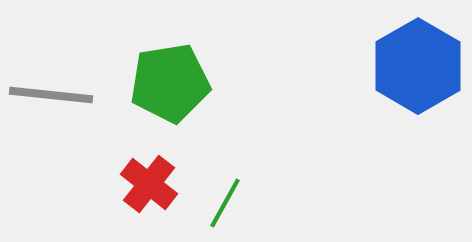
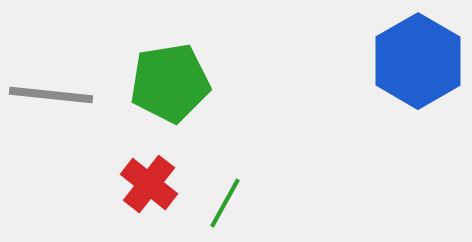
blue hexagon: moved 5 px up
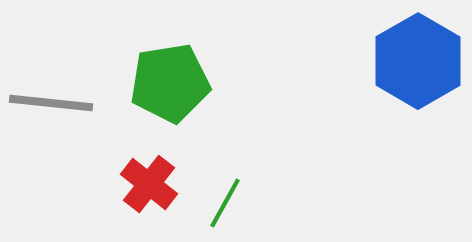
gray line: moved 8 px down
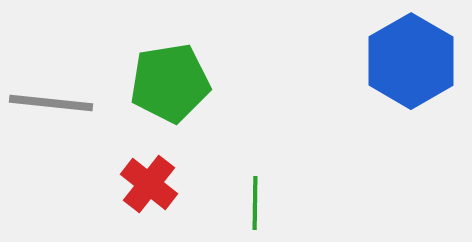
blue hexagon: moved 7 px left
green line: moved 30 px right; rotated 28 degrees counterclockwise
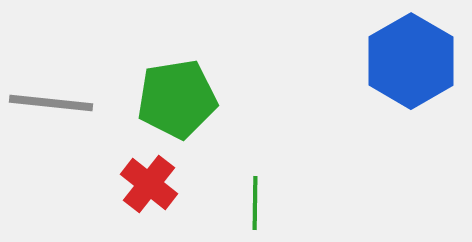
green pentagon: moved 7 px right, 16 px down
